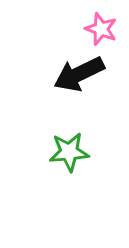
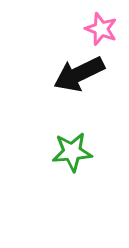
green star: moved 3 px right
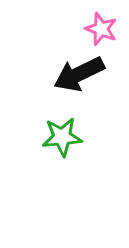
green star: moved 10 px left, 15 px up
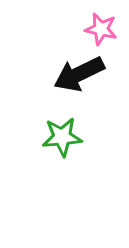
pink star: rotated 8 degrees counterclockwise
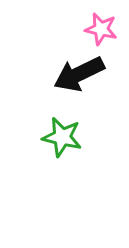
green star: rotated 18 degrees clockwise
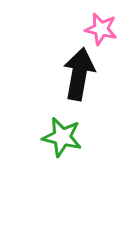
black arrow: rotated 126 degrees clockwise
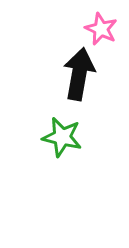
pink star: rotated 12 degrees clockwise
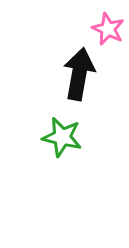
pink star: moved 7 px right
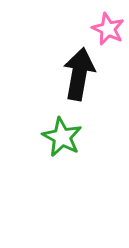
green star: rotated 15 degrees clockwise
